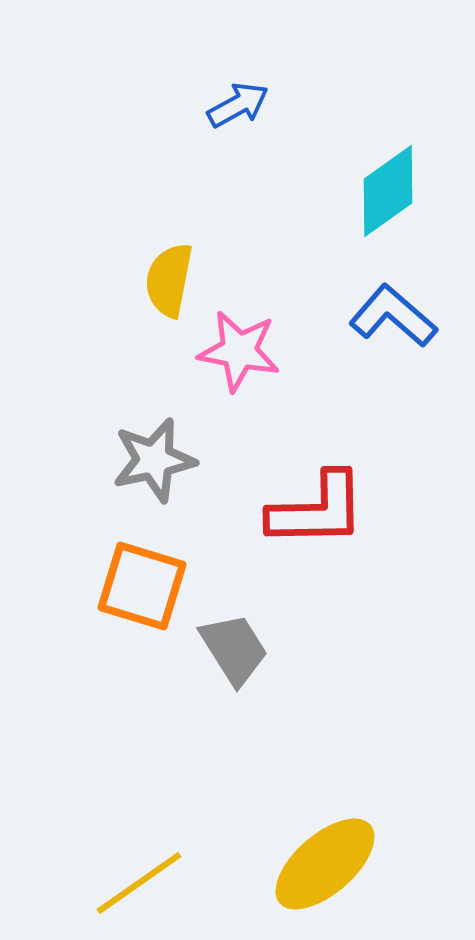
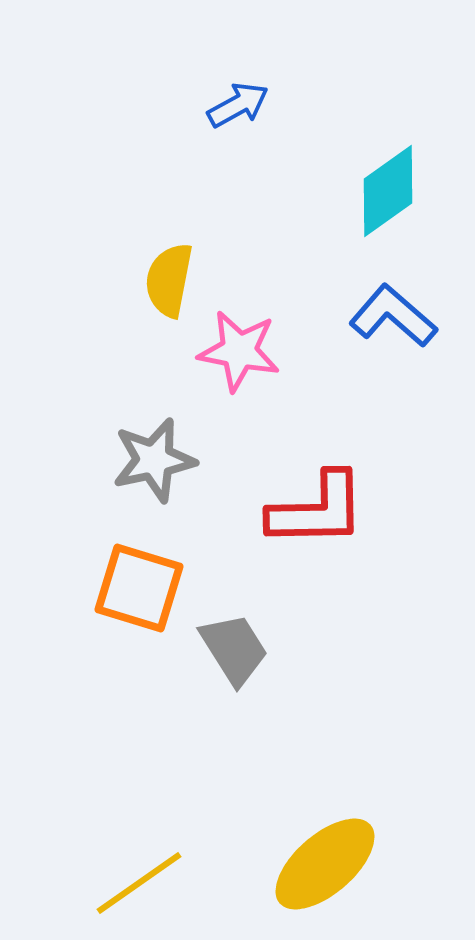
orange square: moved 3 px left, 2 px down
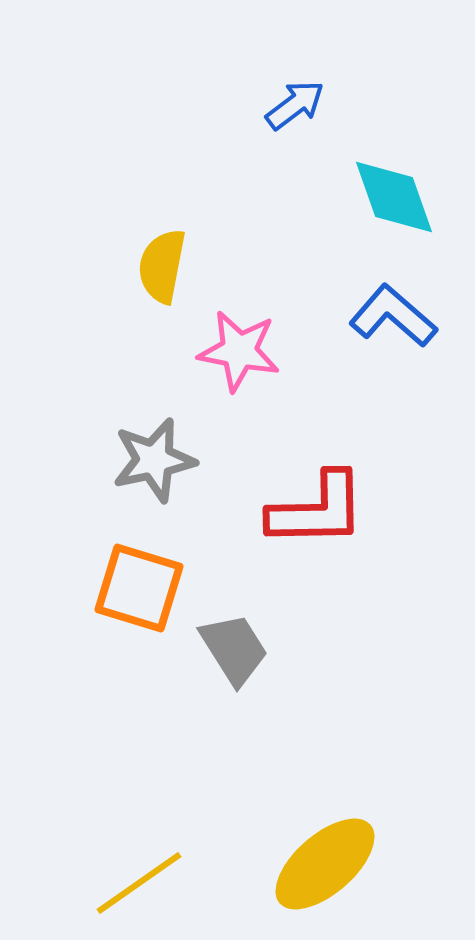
blue arrow: moved 57 px right; rotated 8 degrees counterclockwise
cyan diamond: moved 6 px right, 6 px down; rotated 74 degrees counterclockwise
yellow semicircle: moved 7 px left, 14 px up
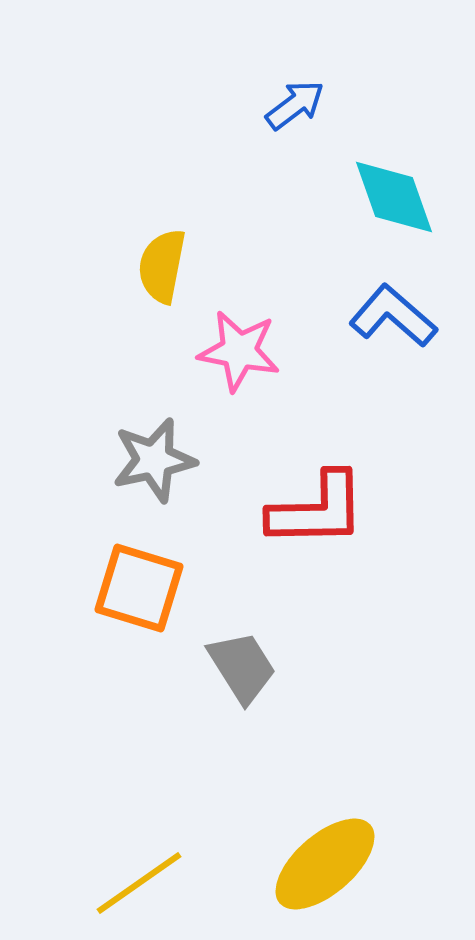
gray trapezoid: moved 8 px right, 18 px down
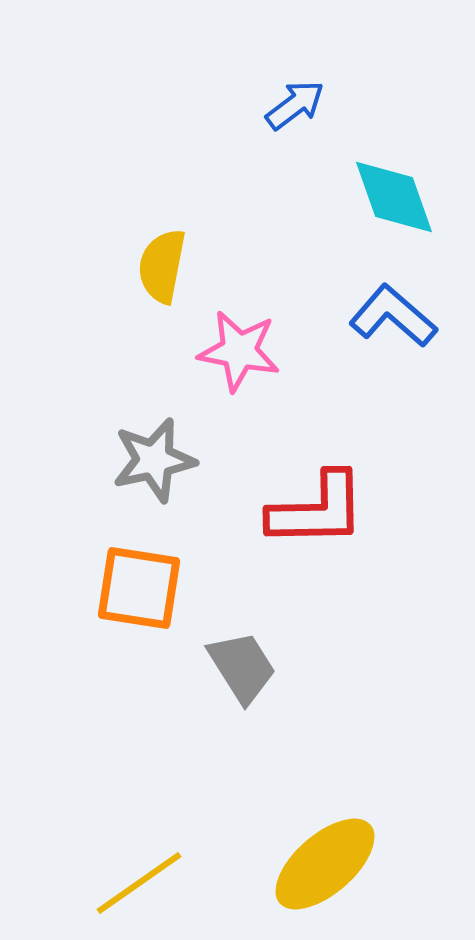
orange square: rotated 8 degrees counterclockwise
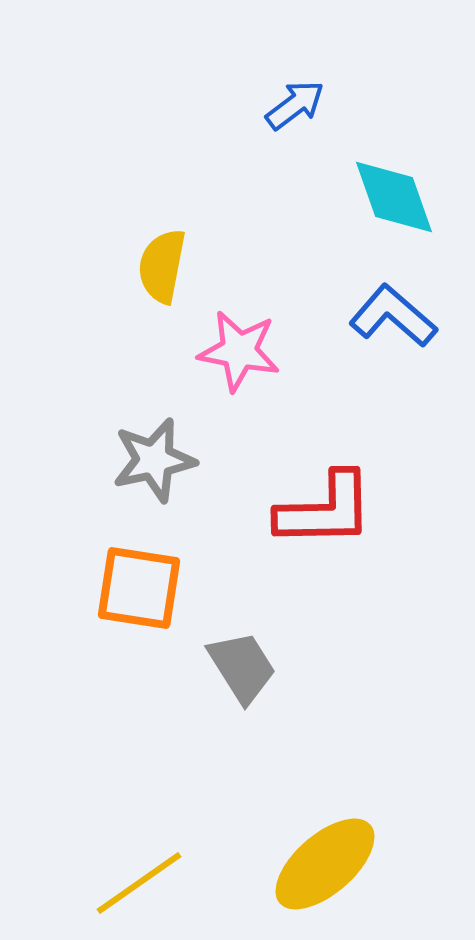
red L-shape: moved 8 px right
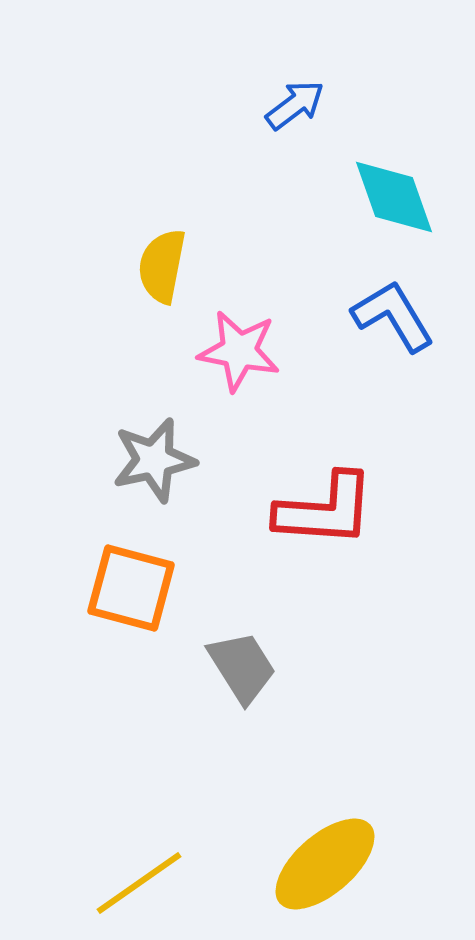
blue L-shape: rotated 18 degrees clockwise
red L-shape: rotated 5 degrees clockwise
orange square: moved 8 px left; rotated 6 degrees clockwise
